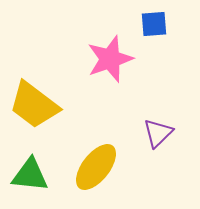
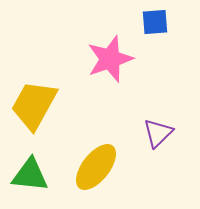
blue square: moved 1 px right, 2 px up
yellow trapezoid: rotated 82 degrees clockwise
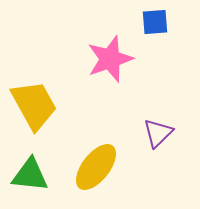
yellow trapezoid: rotated 122 degrees clockwise
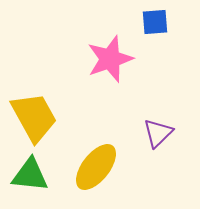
yellow trapezoid: moved 12 px down
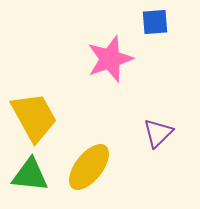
yellow ellipse: moved 7 px left
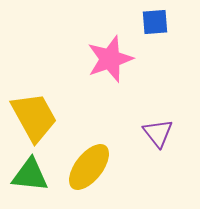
purple triangle: rotated 24 degrees counterclockwise
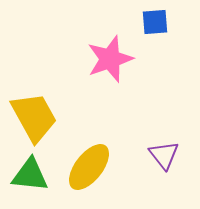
purple triangle: moved 6 px right, 22 px down
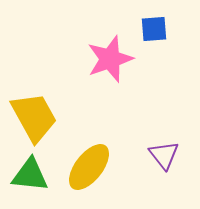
blue square: moved 1 px left, 7 px down
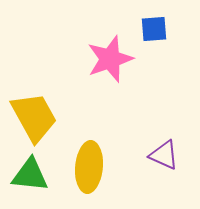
purple triangle: rotated 28 degrees counterclockwise
yellow ellipse: rotated 33 degrees counterclockwise
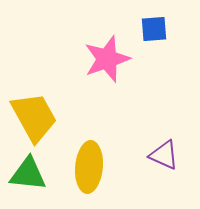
pink star: moved 3 px left
green triangle: moved 2 px left, 1 px up
